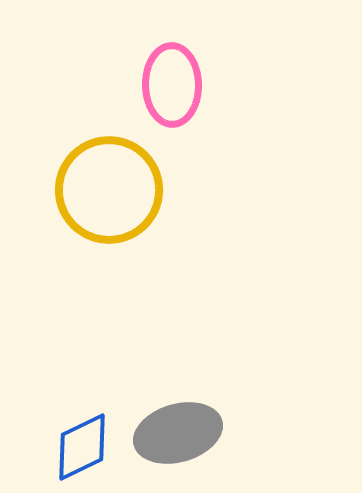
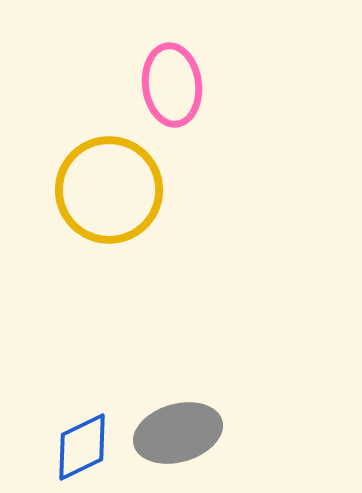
pink ellipse: rotated 6 degrees counterclockwise
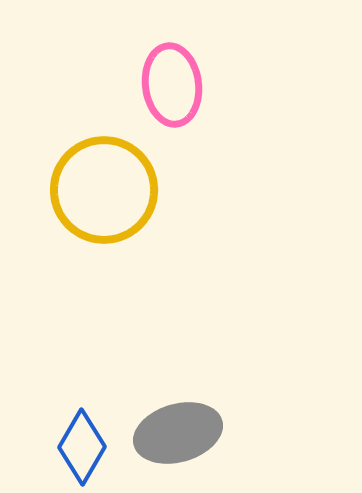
yellow circle: moved 5 px left
blue diamond: rotated 34 degrees counterclockwise
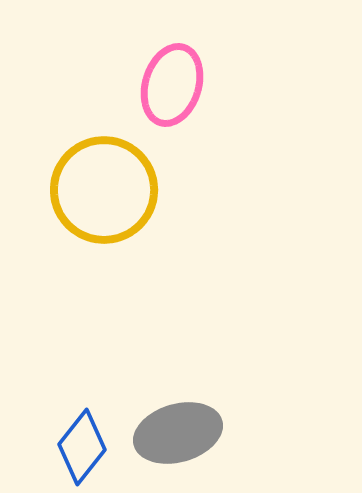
pink ellipse: rotated 24 degrees clockwise
blue diamond: rotated 8 degrees clockwise
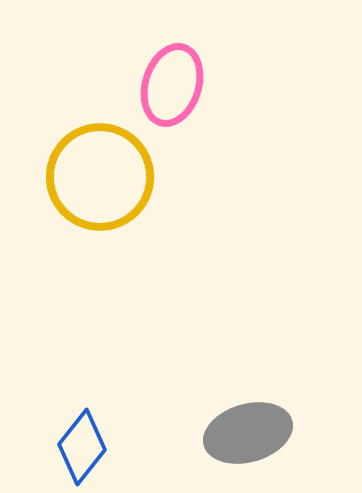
yellow circle: moved 4 px left, 13 px up
gray ellipse: moved 70 px right
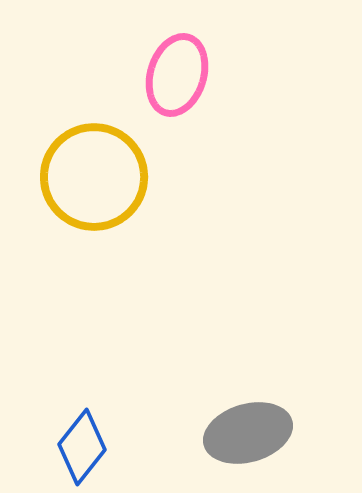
pink ellipse: moved 5 px right, 10 px up
yellow circle: moved 6 px left
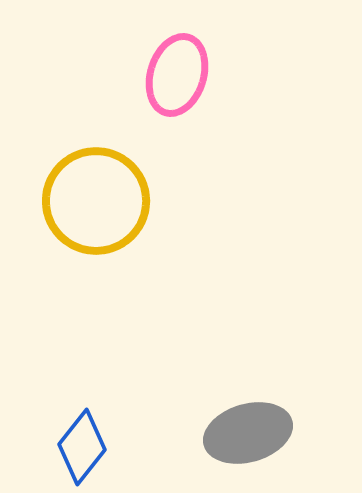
yellow circle: moved 2 px right, 24 px down
